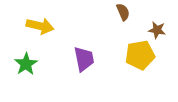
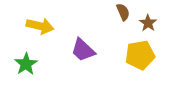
brown star: moved 9 px left, 7 px up; rotated 24 degrees clockwise
purple trapezoid: moved 1 px left, 9 px up; rotated 144 degrees clockwise
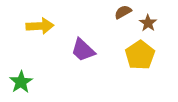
brown semicircle: rotated 96 degrees counterclockwise
yellow arrow: rotated 16 degrees counterclockwise
yellow pentagon: rotated 24 degrees counterclockwise
green star: moved 5 px left, 18 px down
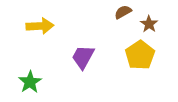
brown star: moved 1 px right, 1 px down
purple trapezoid: moved 7 px down; rotated 76 degrees clockwise
green star: moved 9 px right
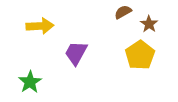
purple trapezoid: moved 7 px left, 4 px up
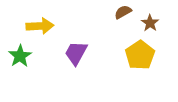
brown star: moved 1 px right, 1 px up
green star: moved 10 px left, 26 px up
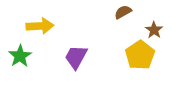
brown star: moved 4 px right, 7 px down
purple trapezoid: moved 4 px down
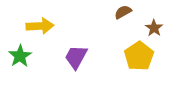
brown star: moved 2 px up
yellow pentagon: moved 1 px left, 1 px down
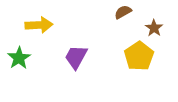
yellow arrow: moved 1 px left, 1 px up
green star: moved 1 px left, 2 px down
